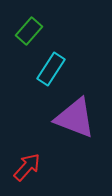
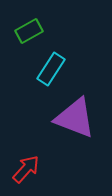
green rectangle: rotated 20 degrees clockwise
red arrow: moved 1 px left, 2 px down
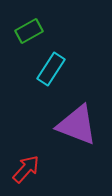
purple triangle: moved 2 px right, 7 px down
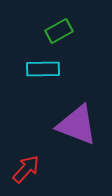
green rectangle: moved 30 px right
cyan rectangle: moved 8 px left; rotated 56 degrees clockwise
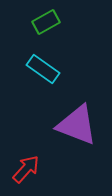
green rectangle: moved 13 px left, 9 px up
cyan rectangle: rotated 36 degrees clockwise
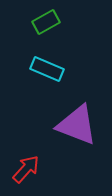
cyan rectangle: moved 4 px right; rotated 12 degrees counterclockwise
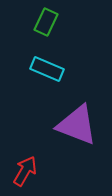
green rectangle: rotated 36 degrees counterclockwise
red arrow: moved 1 px left, 2 px down; rotated 12 degrees counterclockwise
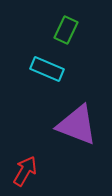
green rectangle: moved 20 px right, 8 px down
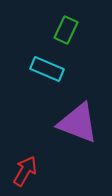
purple triangle: moved 1 px right, 2 px up
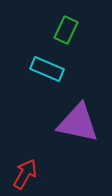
purple triangle: rotated 9 degrees counterclockwise
red arrow: moved 3 px down
